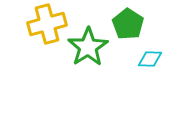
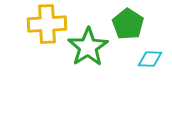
yellow cross: rotated 12 degrees clockwise
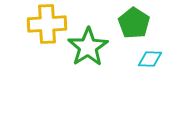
green pentagon: moved 6 px right, 1 px up
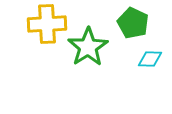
green pentagon: moved 1 px left; rotated 8 degrees counterclockwise
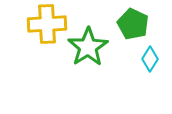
green pentagon: moved 1 px down
cyan diamond: rotated 60 degrees counterclockwise
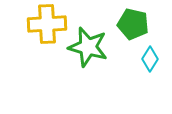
green pentagon: rotated 12 degrees counterclockwise
green star: rotated 24 degrees counterclockwise
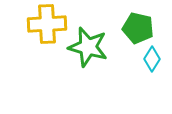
green pentagon: moved 5 px right, 4 px down
cyan diamond: moved 2 px right
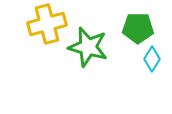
yellow cross: rotated 12 degrees counterclockwise
green pentagon: rotated 12 degrees counterclockwise
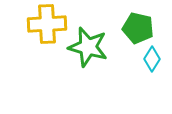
yellow cross: rotated 12 degrees clockwise
green pentagon: rotated 12 degrees clockwise
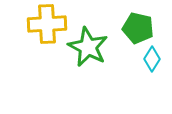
green star: rotated 12 degrees clockwise
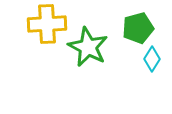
green pentagon: rotated 28 degrees counterclockwise
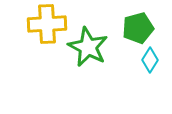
cyan diamond: moved 2 px left, 1 px down
